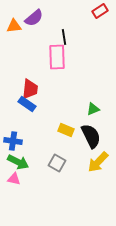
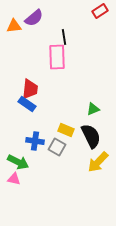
blue cross: moved 22 px right
gray square: moved 16 px up
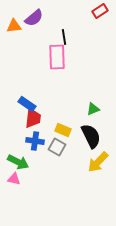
red trapezoid: moved 3 px right, 29 px down
yellow rectangle: moved 3 px left
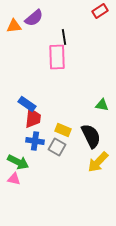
green triangle: moved 9 px right, 4 px up; rotated 32 degrees clockwise
